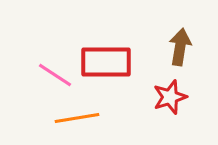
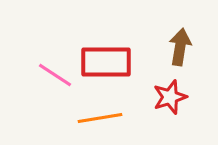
orange line: moved 23 px right
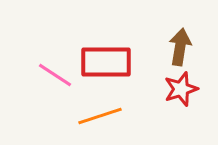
red star: moved 11 px right, 8 px up
orange line: moved 2 px up; rotated 9 degrees counterclockwise
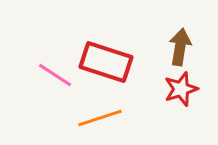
red rectangle: rotated 18 degrees clockwise
orange line: moved 2 px down
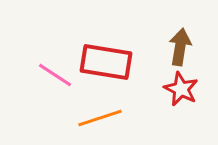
red rectangle: rotated 9 degrees counterclockwise
red star: rotated 28 degrees counterclockwise
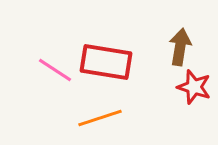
pink line: moved 5 px up
red star: moved 13 px right, 2 px up; rotated 8 degrees counterclockwise
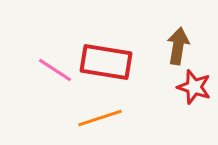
brown arrow: moved 2 px left, 1 px up
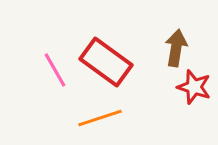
brown arrow: moved 2 px left, 2 px down
red rectangle: rotated 27 degrees clockwise
pink line: rotated 27 degrees clockwise
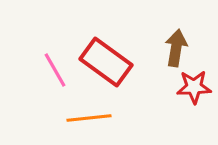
red star: rotated 20 degrees counterclockwise
orange line: moved 11 px left; rotated 12 degrees clockwise
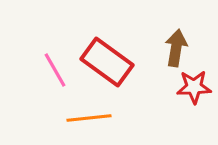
red rectangle: moved 1 px right
